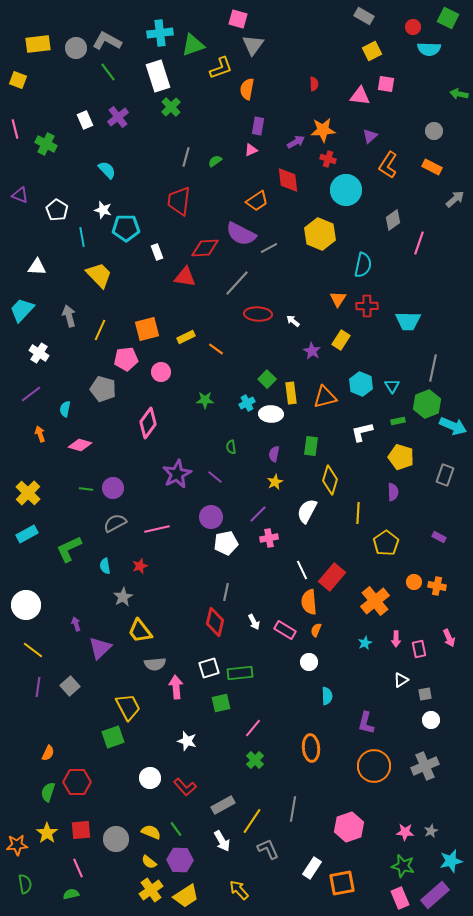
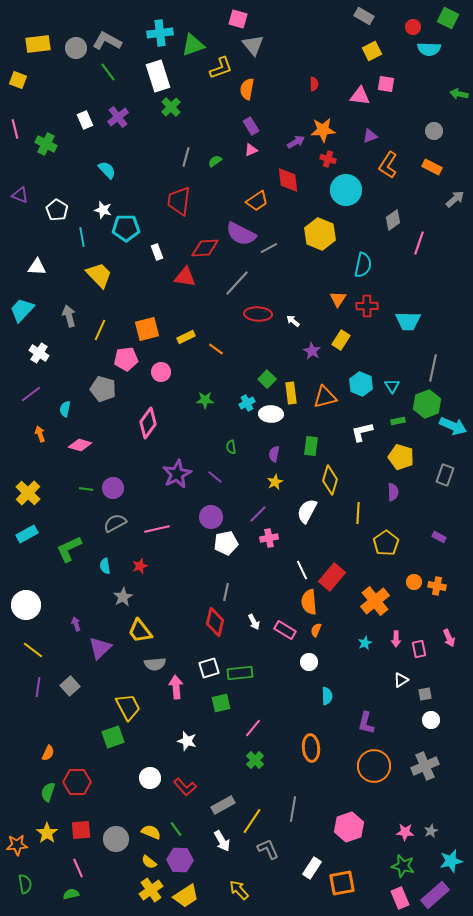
gray triangle at (253, 45): rotated 15 degrees counterclockwise
purple rectangle at (258, 126): moved 7 px left; rotated 42 degrees counterclockwise
purple triangle at (370, 136): rotated 21 degrees clockwise
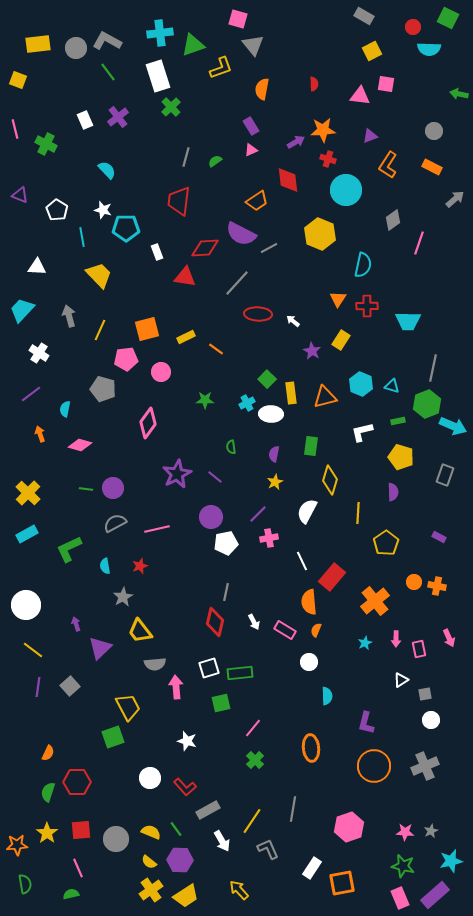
orange semicircle at (247, 89): moved 15 px right
cyan triangle at (392, 386): rotated 42 degrees counterclockwise
white line at (302, 570): moved 9 px up
gray rectangle at (223, 805): moved 15 px left, 5 px down
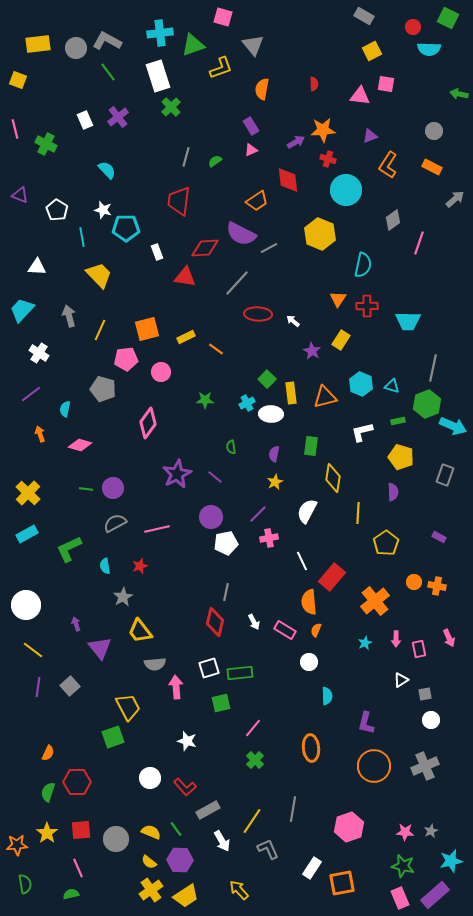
pink square at (238, 19): moved 15 px left, 2 px up
yellow diamond at (330, 480): moved 3 px right, 2 px up; rotated 8 degrees counterclockwise
purple triangle at (100, 648): rotated 25 degrees counterclockwise
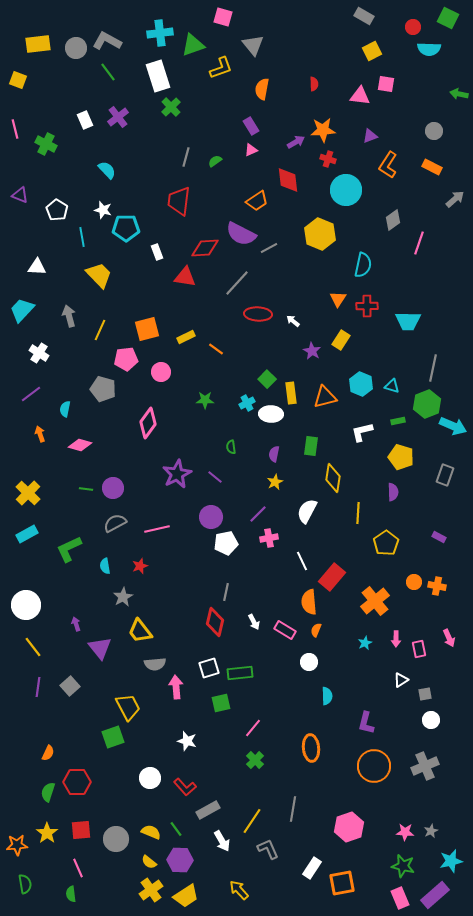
yellow line at (33, 650): moved 3 px up; rotated 15 degrees clockwise
green semicircle at (71, 894): rotated 84 degrees counterclockwise
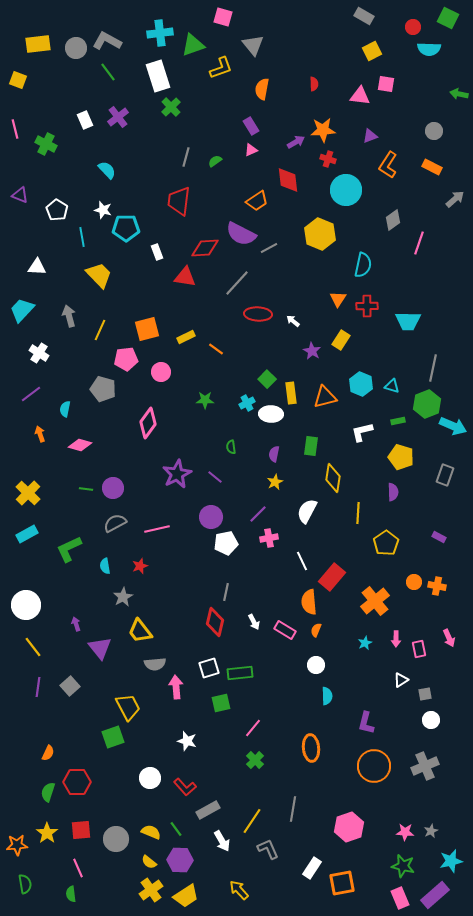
white circle at (309, 662): moved 7 px right, 3 px down
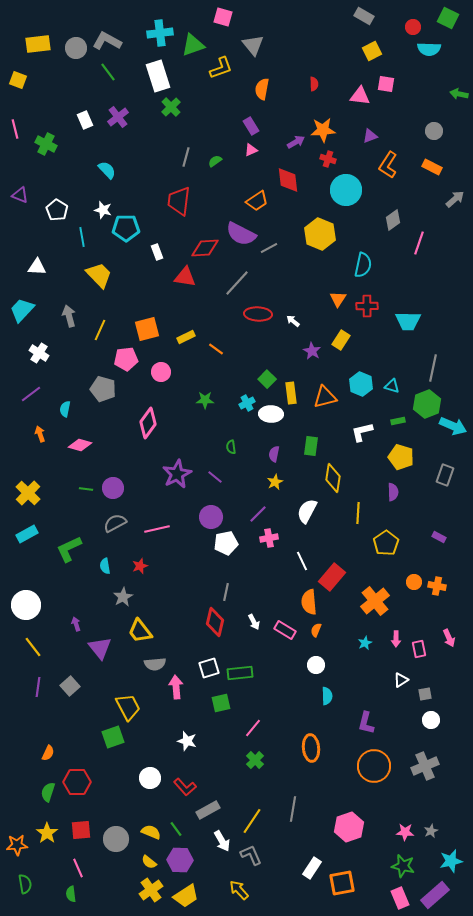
gray L-shape at (268, 849): moved 17 px left, 6 px down
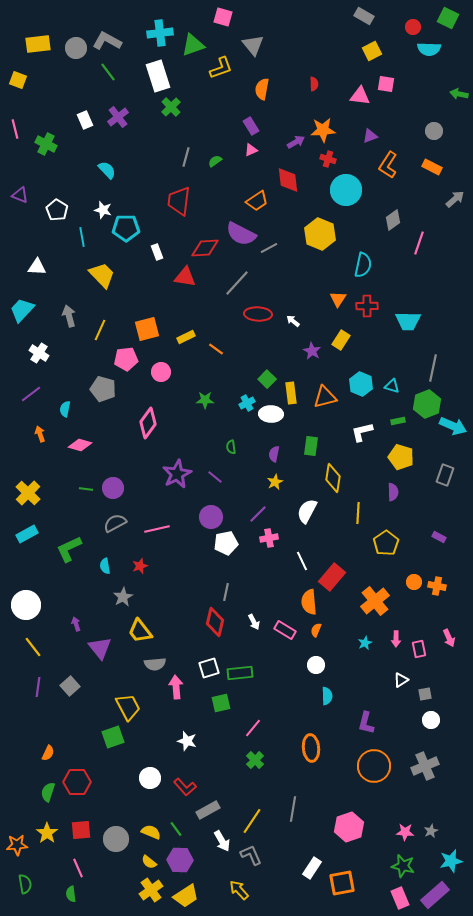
yellow trapezoid at (99, 275): moved 3 px right
